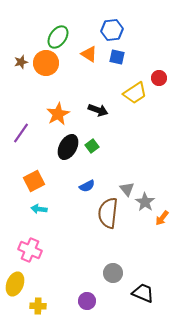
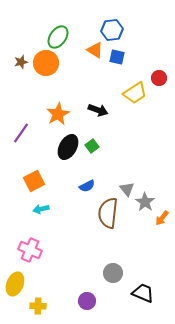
orange triangle: moved 6 px right, 4 px up
cyan arrow: moved 2 px right; rotated 21 degrees counterclockwise
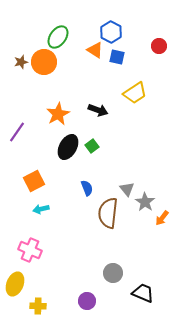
blue hexagon: moved 1 px left, 2 px down; rotated 25 degrees counterclockwise
orange circle: moved 2 px left, 1 px up
red circle: moved 32 px up
purple line: moved 4 px left, 1 px up
blue semicircle: moved 2 px down; rotated 84 degrees counterclockwise
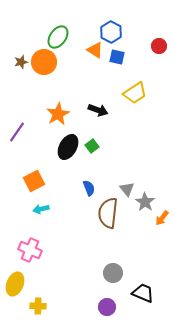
blue semicircle: moved 2 px right
purple circle: moved 20 px right, 6 px down
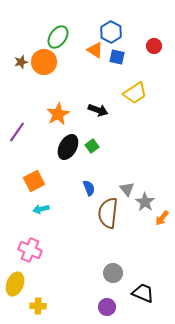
red circle: moved 5 px left
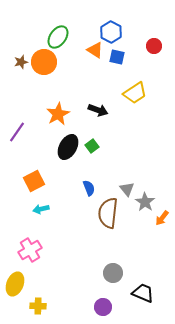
pink cross: rotated 35 degrees clockwise
purple circle: moved 4 px left
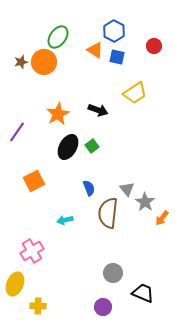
blue hexagon: moved 3 px right, 1 px up
cyan arrow: moved 24 px right, 11 px down
pink cross: moved 2 px right, 1 px down
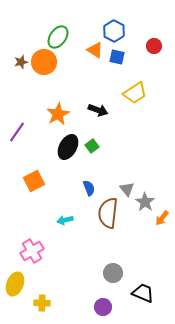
yellow cross: moved 4 px right, 3 px up
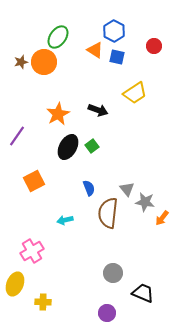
purple line: moved 4 px down
gray star: rotated 24 degrees counterclockwise
yellow cross: moved 1 px right, 1 px up
purple circle: moved 4 px right, 6 px down
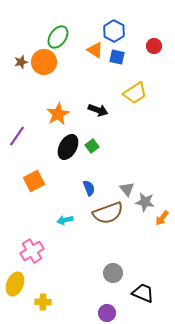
brown semicircle: rotated 116 degrees counterclockwise
